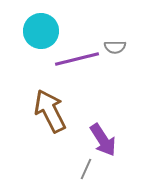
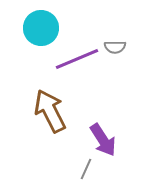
cyan circle: moved 3 px up
purple line: rotated 9 degrees counterclockwise
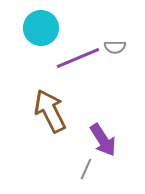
purple line: moved 1 px right, 1 px up
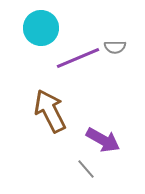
purple arrow: rotated 28 degrees counterclockwise
gray line: rotated 65 degrees counterclockwise
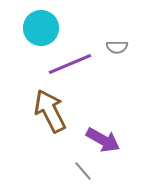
gray semicircle: moved 2 px right
purple line: moved 8 px left, 6 px down
gray line: moved 3 px left, 2 px down
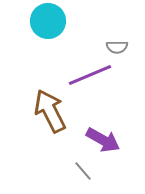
cyan circle: moved 7 px right, 7 px up
purple line: moved 20 px right, 11 px down
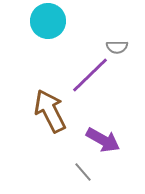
purple line: rotated 21 degrees counterclockwise
gray line: moved 1 px down
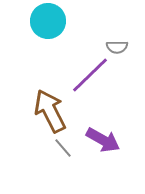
gray line: moved 20 px left, 24 px up
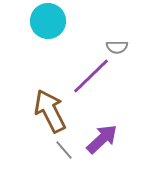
purple line: moved 1 px right, 1 px down
purple arrow: moved 1 px left, 1 px up; rotated 72 degrees counterclockwise
gray line: moved 1 px right, 2 px down
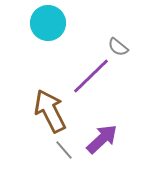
cyan circle: moved 2 px down
gray semicircle: moved 1 px right; rotated 40 degrees clockwise
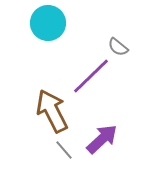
brown arrow: moved 2 px right
